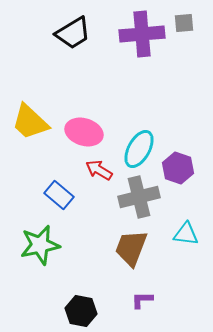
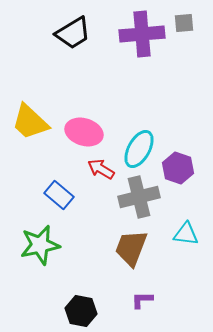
red arrow: moved 2 px right, 1 px up
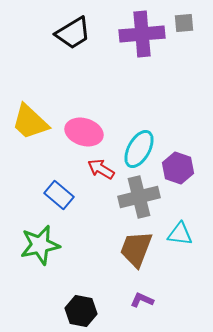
cyan triangle: moved 6 px left
brown trapezoid: moved 5 px right, 1 px down
purple L-shape: rotated 25 degrees clockwise
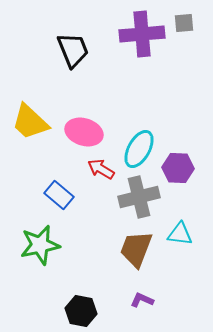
black trapezoid: moved 17 px down; rotated 81 degrees counterclockwise
purple hexagon: rotated 16 degrees counterclockwise
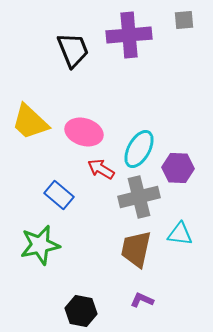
gray square: moved 3 px up
purple cross: moved 13 px left, 1 px down
brown trapezoid: rotated 9 degrees counterclockwise
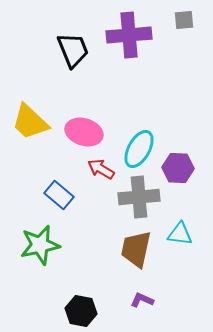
gray cross: rotated 9 degrees clockwise
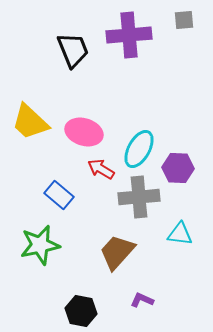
brown trapezoid: moved 19 px left, 3 px down; rotated 30 degrees clockwise
